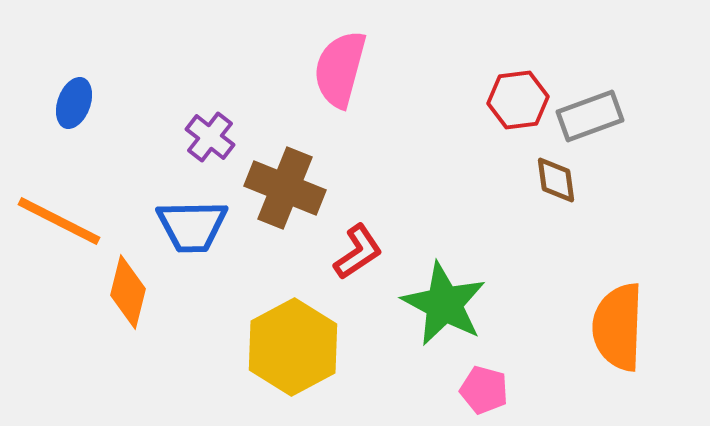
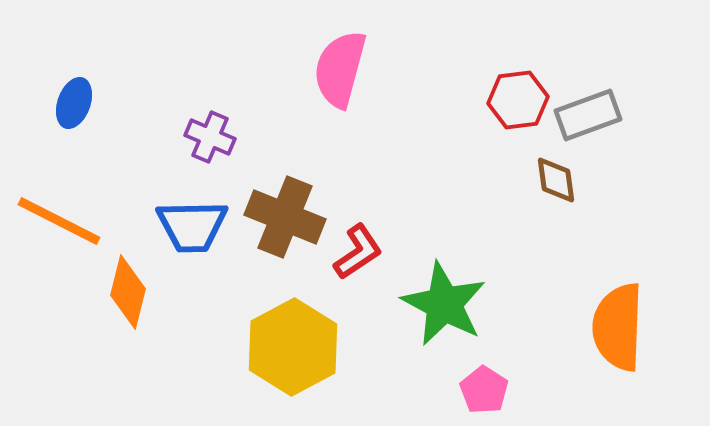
gray rectangle: moved 2 px left, 1 px up
purple cross: rotated 15 degrees counterclockwise
brown cross: moved 29 px down
pink pentagon: rotated 18 degrees clockwise
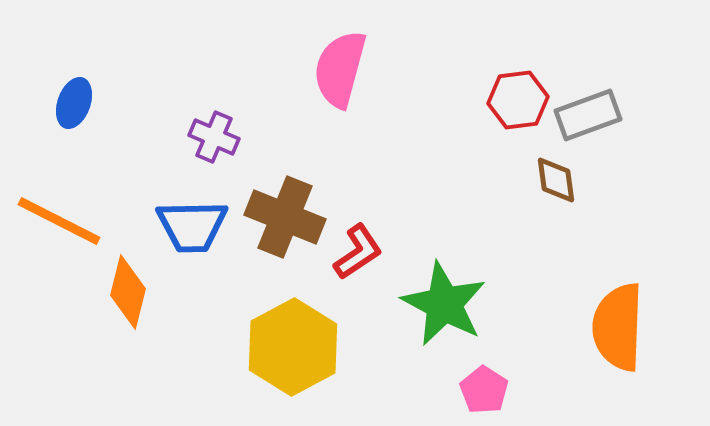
purple cross: moved 4 px right
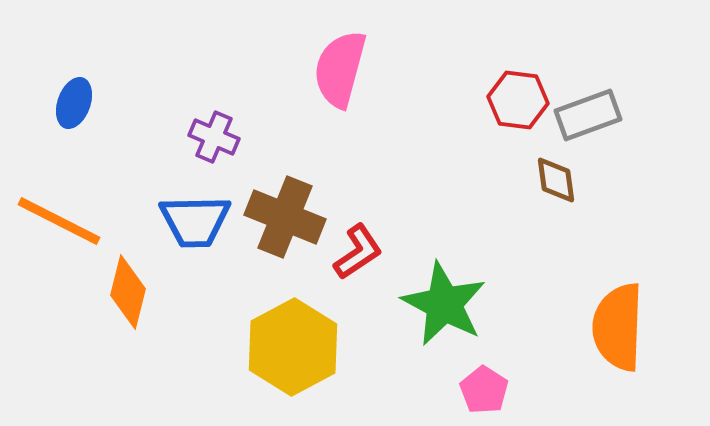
red hexagon: rotated 14 degrees clockwise
blue trapezoid: moved 3 px right, 5 px up
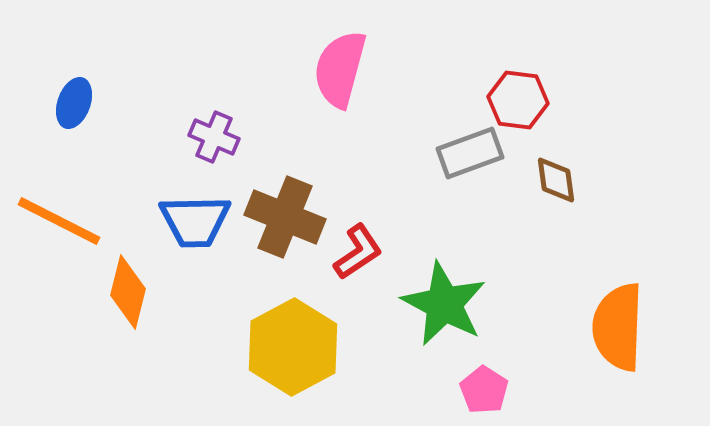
gray rectangle: moved 118 px left, 38 px down
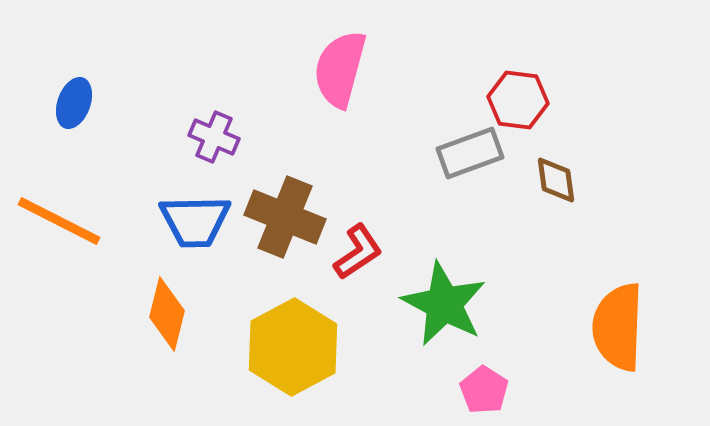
orange diamond: moved 39 px right, 22 px down
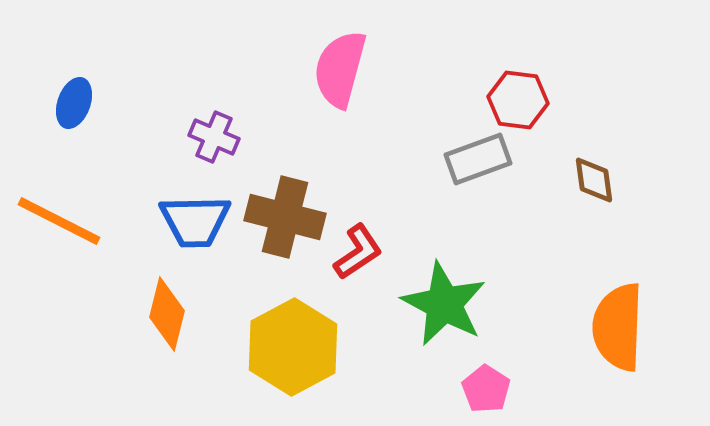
gray rectangle: moved 8 px right, 6 px down
brown diamond: moved 38 px right
brown cross: rotated 8 degrees counterclockwise
pink pentagon: moved 2 px right, 1 px up
